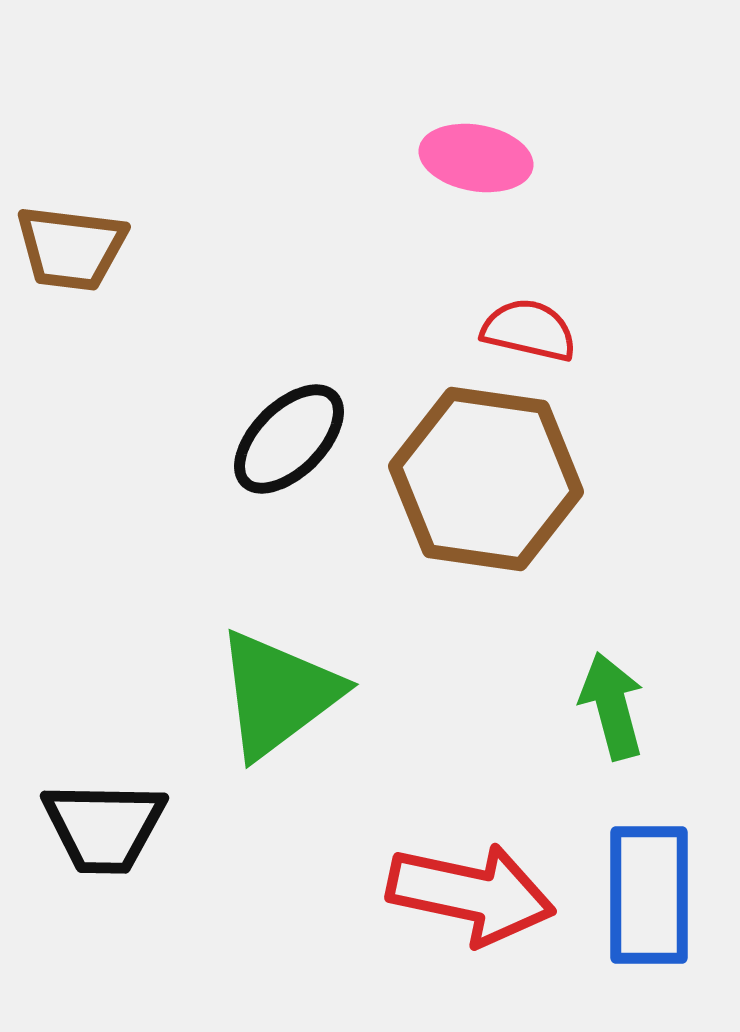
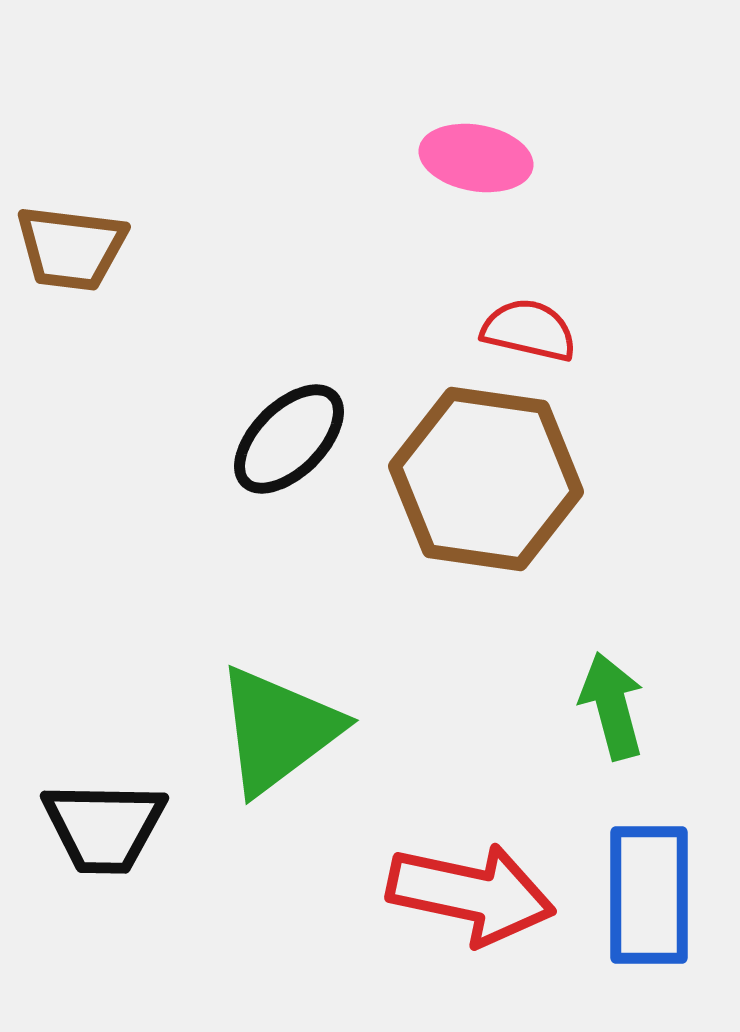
green triangle: moved 36 px down
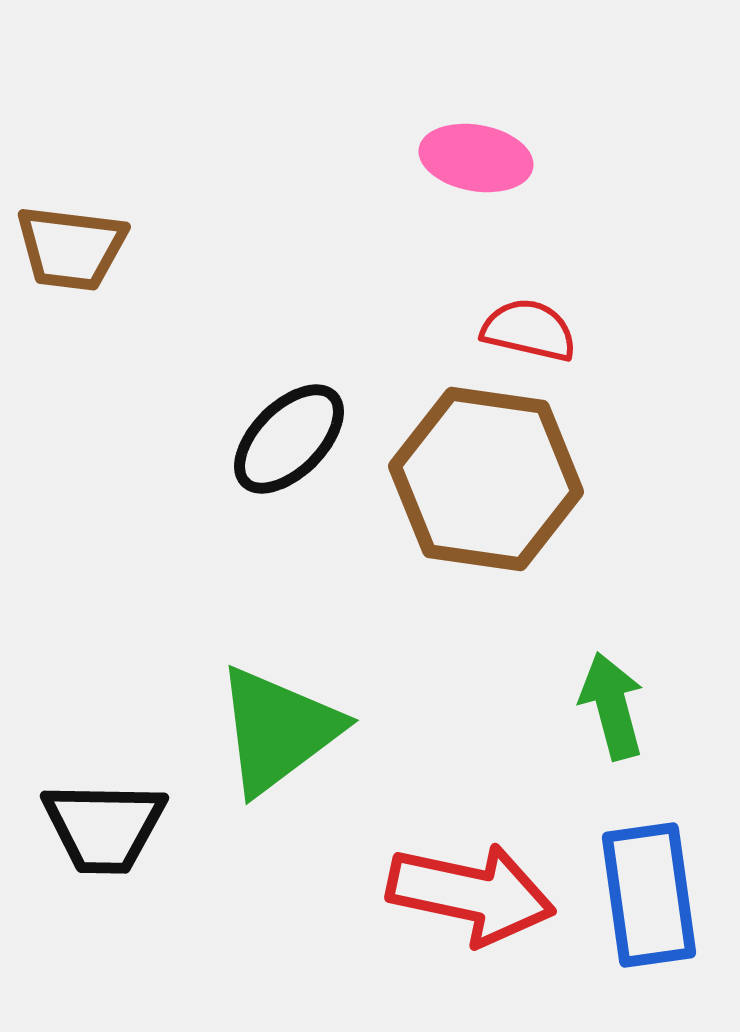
blue rectangle: rotated 8 degrees counterclockwise
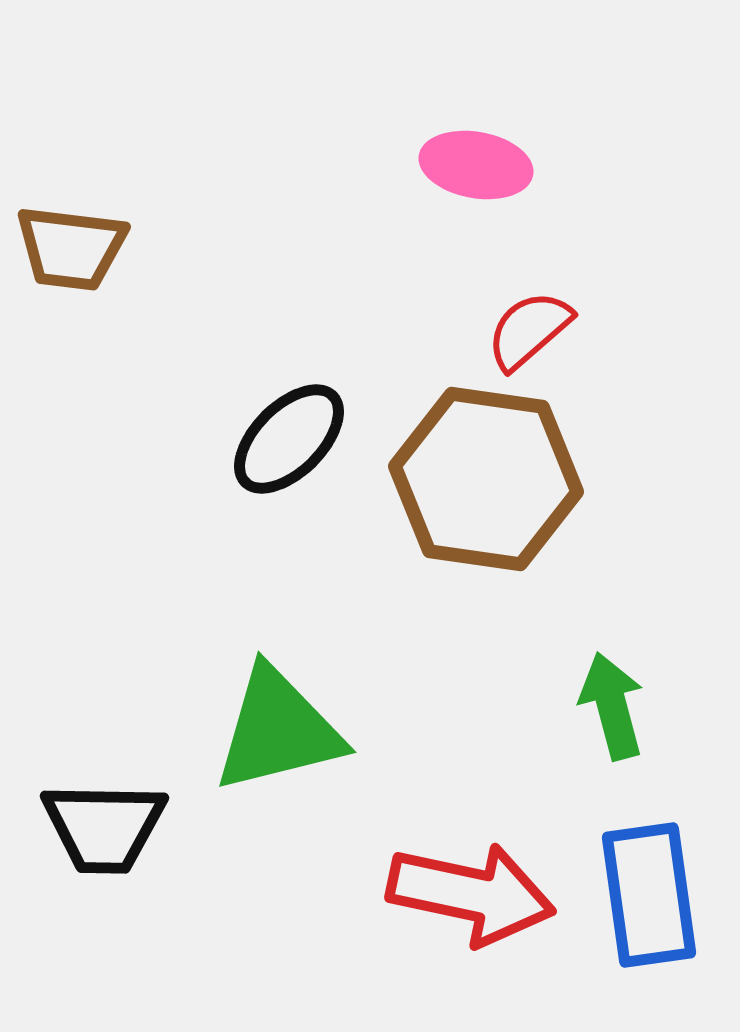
pink ellipse: moved 7 px down
red semicircle: rotated 54 degrees counterclockwise
green triangle: rotated 23 degrees clockwise
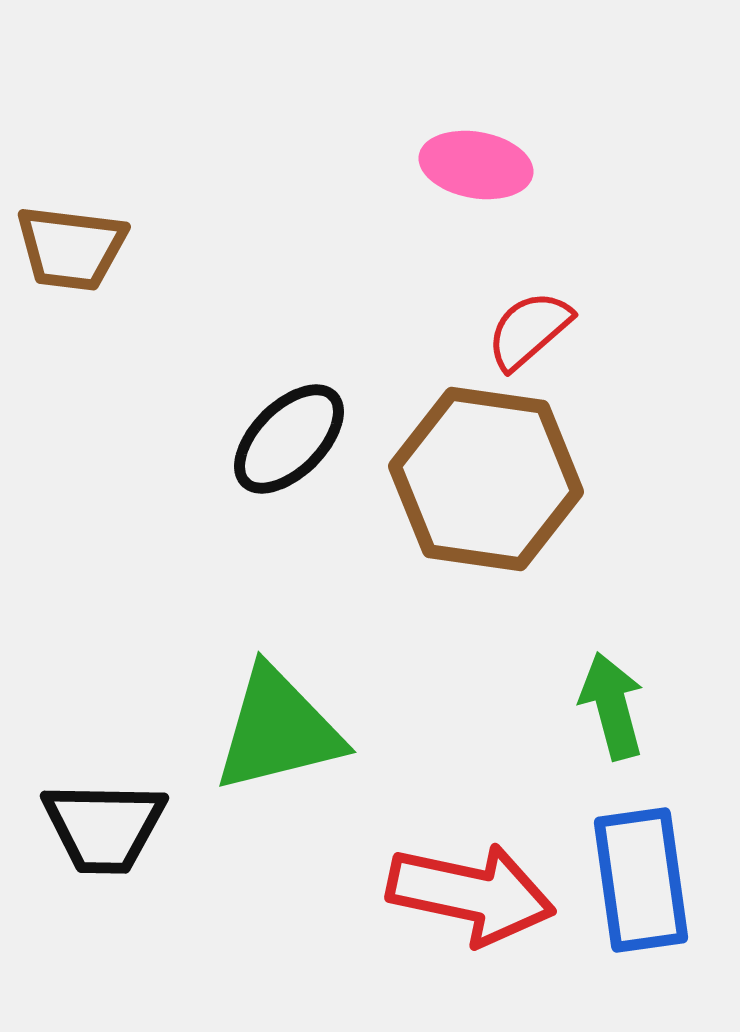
blue rectangle: moved 8 px left, 15 px up
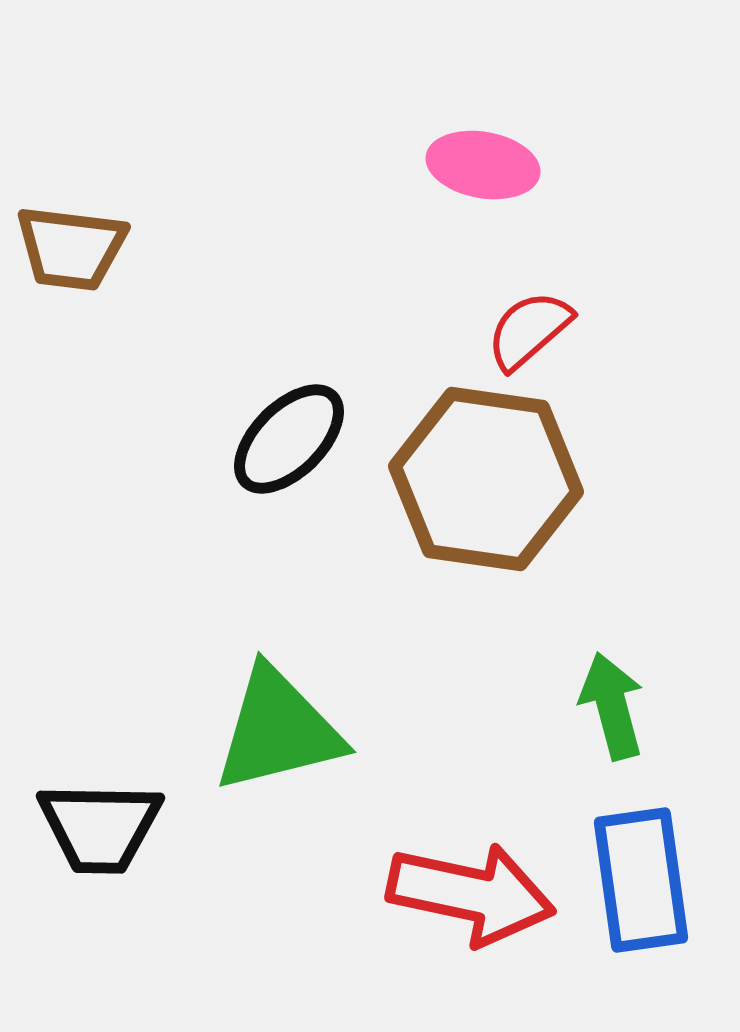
pink ellipse: moved 7 px right
black trapezoid: moved 4 px left
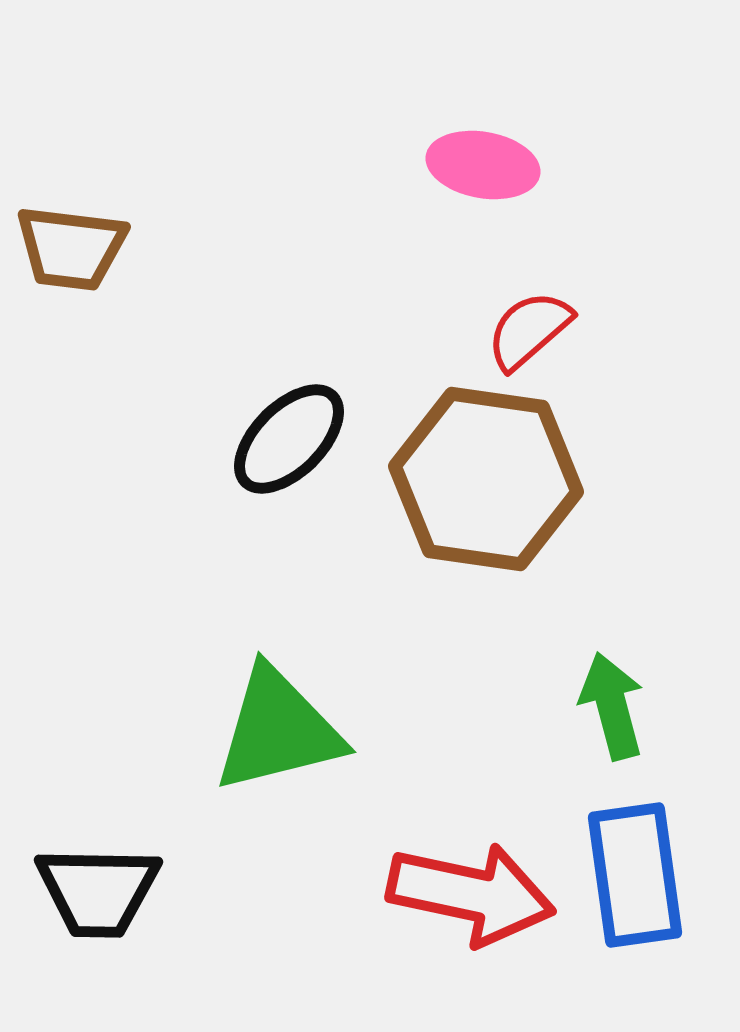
black trapezoid: moved 2 px left, 64 px down
blue rectangle: moved 6 px left, 5 px up
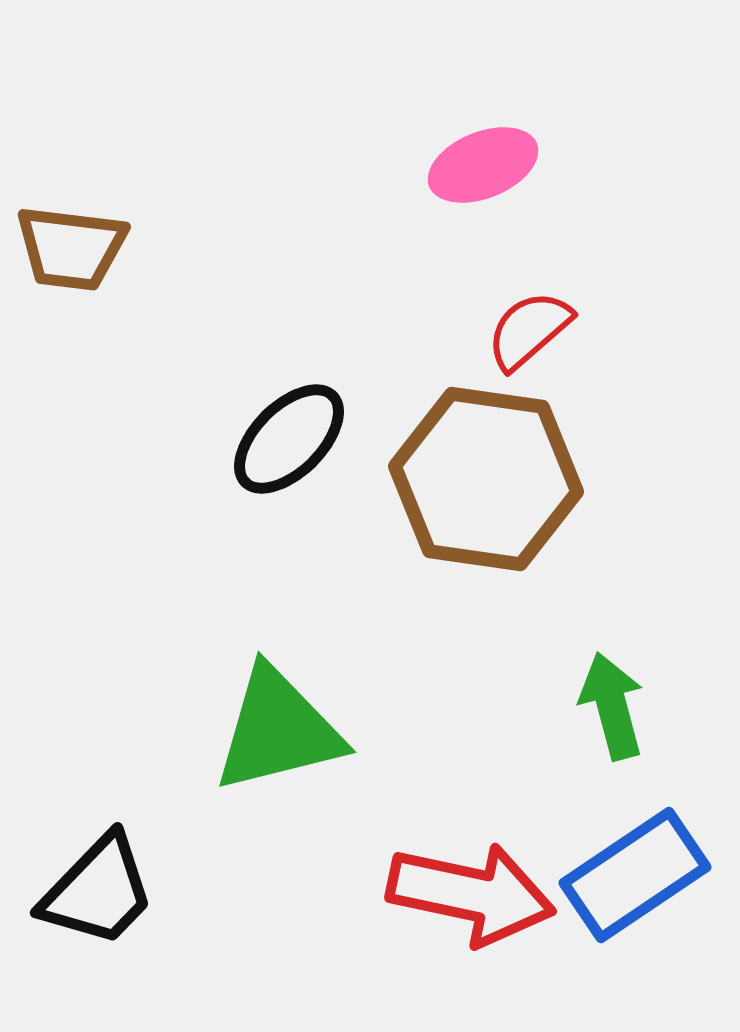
pink ellipse: rotated 32 degrees counterclockwise
blue rectangle: rotated 64 degrees clockwise
black trapezoid: rotated 47 degrees counterclockwise
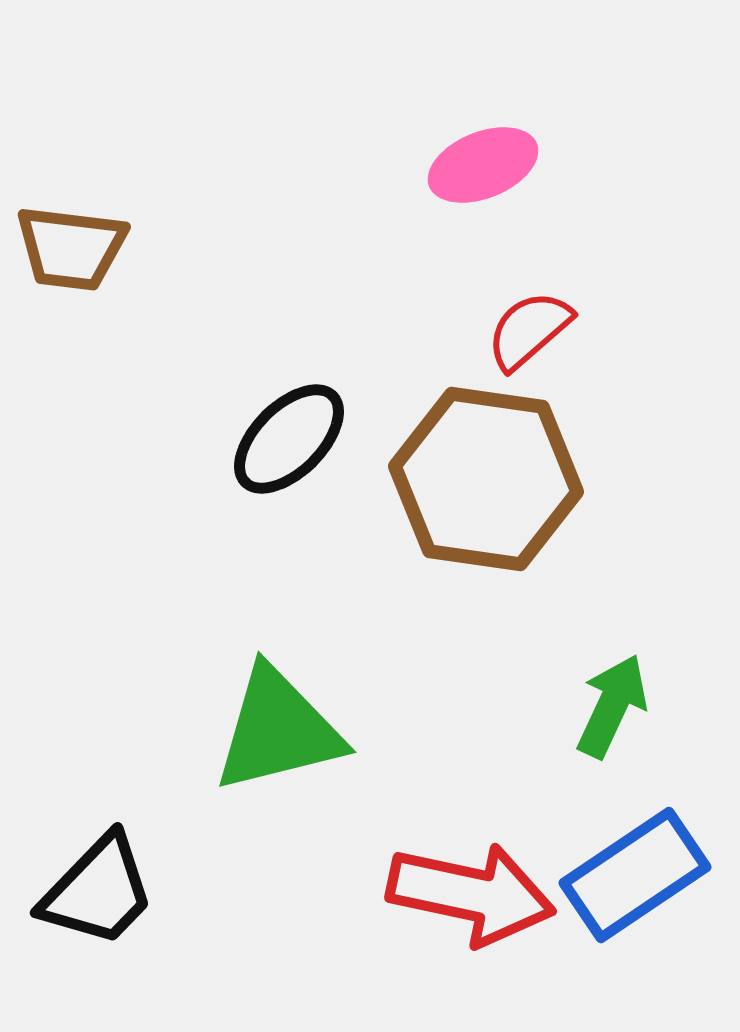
green arrow: rotated 40 degrees clockwise
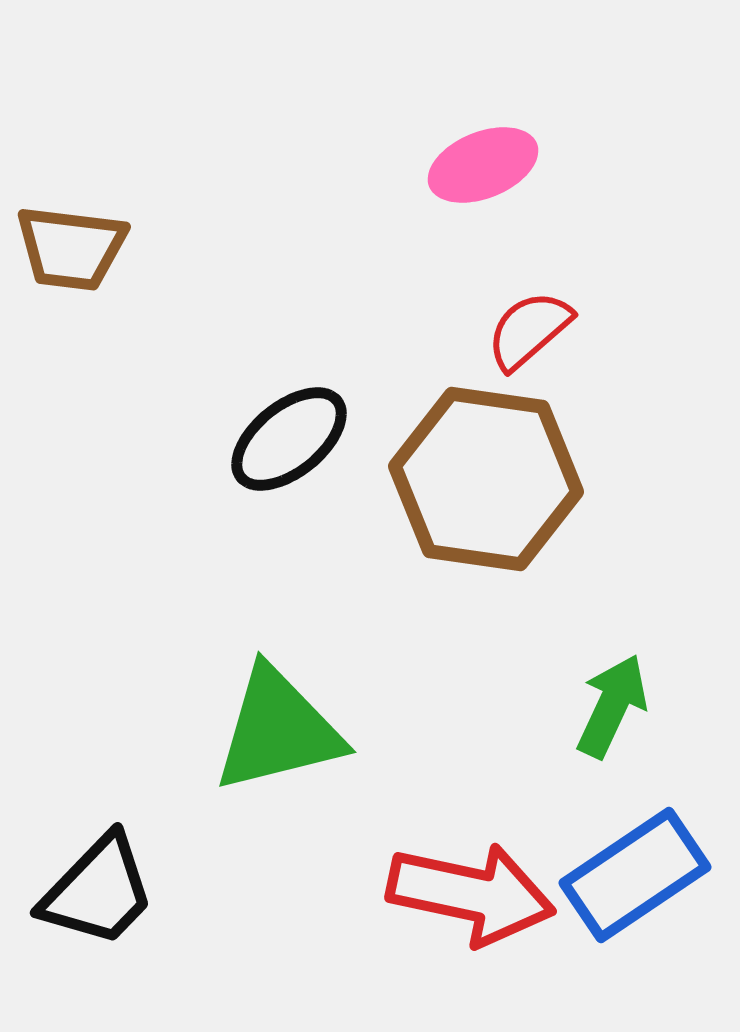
black ellipse: rotated 6 degrees clockwise
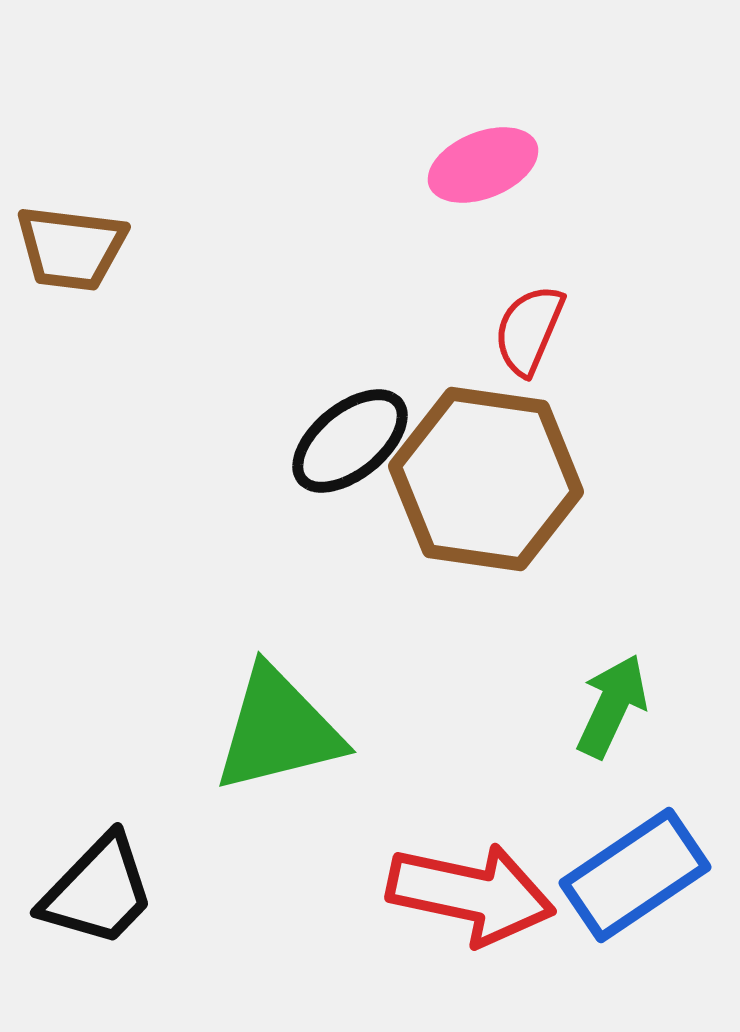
red semicircle: rotated 26 degrees counterclockwise
black ellipse: moved 61 px right, 2 px down
